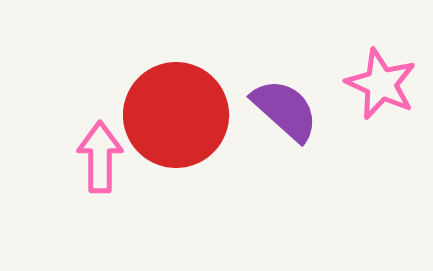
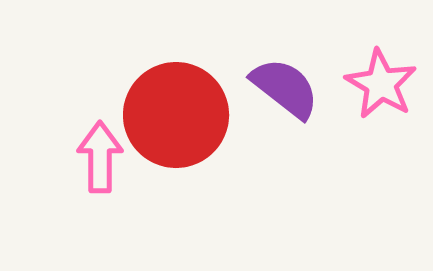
pink star: rotated 6 degrees clockwise
purple semicircle: moved 22 px up; rotated 4 degrees counterclockwise
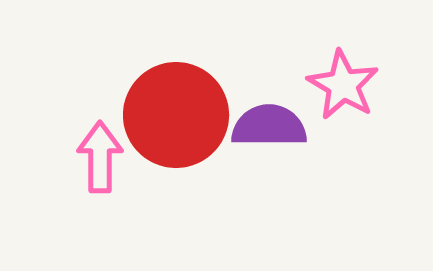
pink star: moved 38 px left, 1 px down
purple semicircle: moved 16 px left, 38 px down; rotated 38 degrees counterclockwise
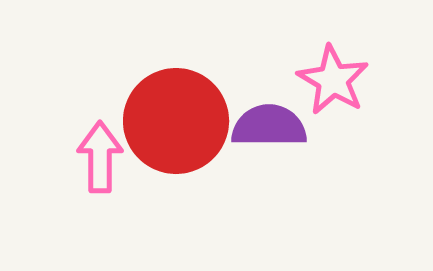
pink star: moved 10 px left, 5 px up
red circle: moved 6 px down
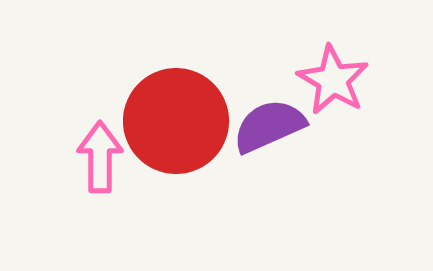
purple semicircle: rotated 24 degrees counterclockwise
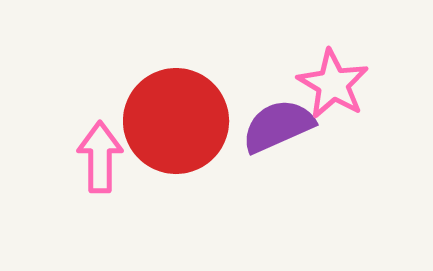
pink star: moved 4 px down
purple semicircle: moved 9 px right
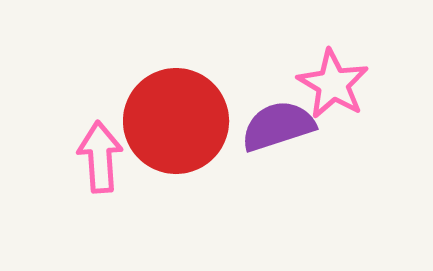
purple semicircle: rotated 6 degrees clockwise
pink arrow: rotated 4 degrees counterclockwise
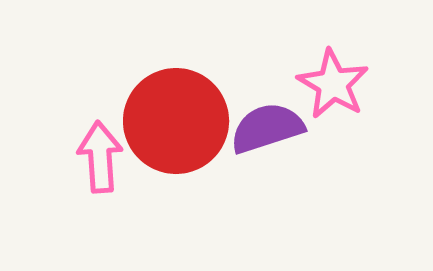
purple semicircle: moved 11 px left, 2 px down
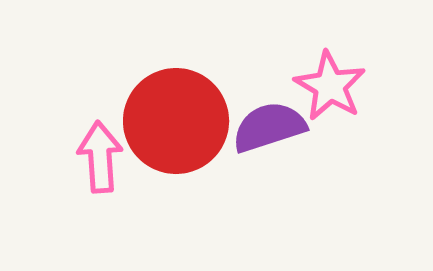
pink star: moved 3 px left, 2 px down
purple semicircle: moved 2 px right, 1 px up
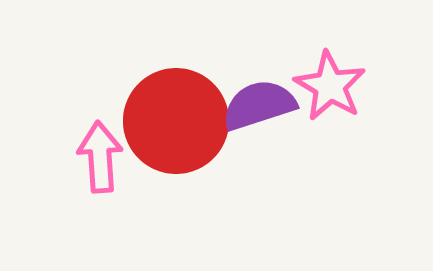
purple semicircle: moved 10 px left, 22 px up
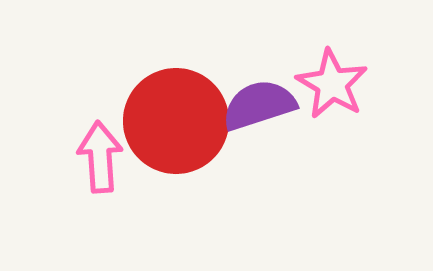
pink star: moved 2 px right, 2 px up
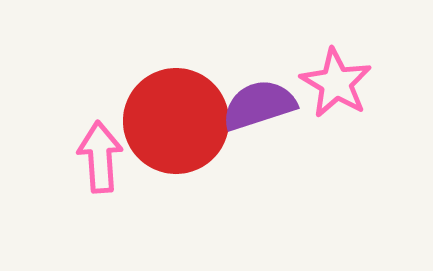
pink star: moved 4 px right, 1 px up
